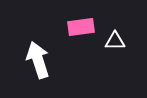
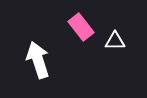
pink rectangle: rotated 60 degrees clockwise
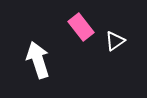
white triangle: rotated 35 degrees counterclockwise
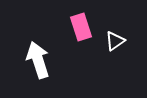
pink rectangle: rotated 20 degrees clockwise
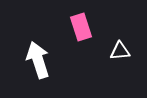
white triangle: moved 5 px right, 10 px down; rotated 30 degrees clockwise
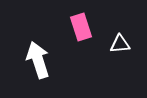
white triangle: moved 7 px up
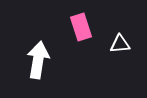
white arrow: rotated 27 degrees clockwise
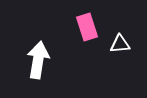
pink rectangle: moved 6 px right
